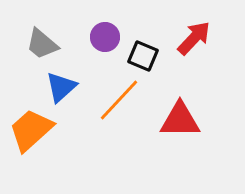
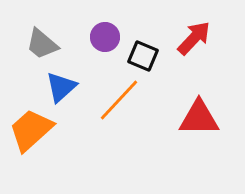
red triangle: moved 19 px right, 2 px up
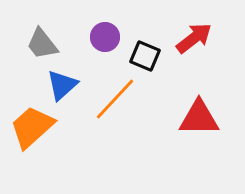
red arrow: rotated 9 degrees clockwise
gray trapezoid: rotated 12 degrees clockwise
black square: moved 2 px right
blue triangle: moved 1 px right, 2 px up
orange line: moved 4 px left, 1 px up
orange trapezoid: moved 1 px right, 3 px up
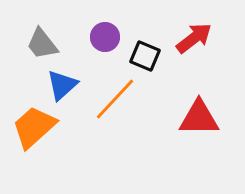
orange trapezoid: moved 2 px right
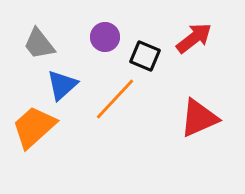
gray trapezoid: moved 3 px left
red triangle: rotated 24 degrees counterclockwise
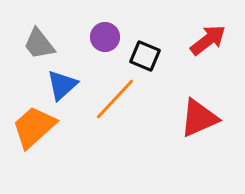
red arrow: moved 14 px right, 2 px down
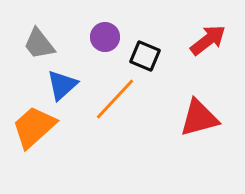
red triangle: rotated 9 degrees clockwise
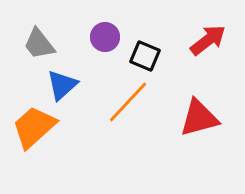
orange line: moved 13 px right, 3 px down
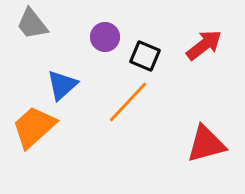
red arrow: moved 4 px left, 5 px down
gray trapezoid: moved 7 px left, 20 px up
red triangle: moved 7 px right, 26 px down
